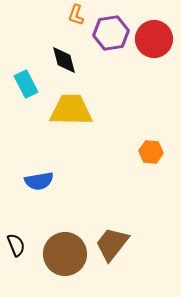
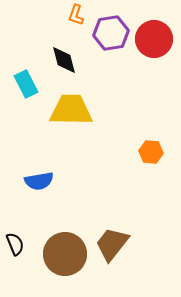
black semicircle: moved 1 px left, 1 px up
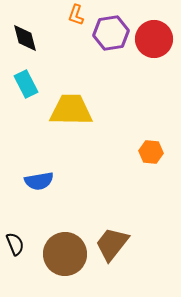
black diamond: moved 39 px left, 22 px up
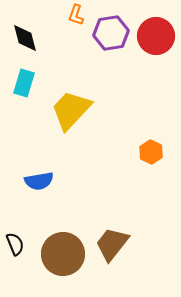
red circle: moved 2 px right, 3 px up
cyan rectangle: moved 2 px left, 1 px up; rotated 44 degrees clockwise
yellow trapezoid: rotated 48 degrees counterclockwise
orange hexagon: rotated 20 degrees clockwise
brown circle: moved 2 px left
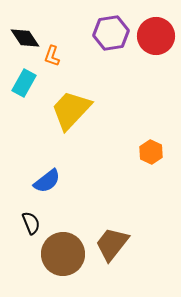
orange L-shape: moved 24 px left, 41 px down
black diamond: rotated 20 degrees counterclockwise
cyan rectangle: rotated 12 degrees clockwise
blue semicircle: moved 8 px right; rotated 28 degrees counterclockwise
black semicircle: moved 16 px right, 21 px up
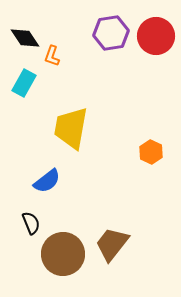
yellow trapezoid: moved 18 px down; rotated 33 degrees counterclockwise
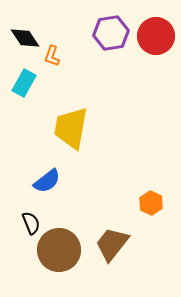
orange hexagon: moved 51 px down
brown circle: moved 4 px left, 4 px up
